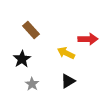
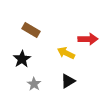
brown rectangle: rotated 18 degrees counterclockwise
gray star: moved 2 px right
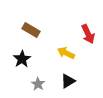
red arrow: moved 5 px up; rotated 66 degrees clockwise
gray star: moved 4 px right
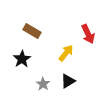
brown rectangle: moved 1 px right, 1 px down
yellow arrow: rotated 102 degrees clockwise
gray star: moved 5 px right
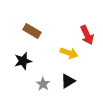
red arrow: moved 1 px left, 1 px down
yellow arrow: moved 3 px right; rotated 72 degrees clockwise
black star: moved 1 px right, 2 px down; rotated 18 degrees clockwise
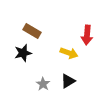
red arrow: rotated 30 degrees clockwise
black star: moved 8 px up
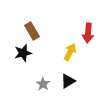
brown rectangle: rotated 30 degrees clockwise
red arrow: moved 1 px right, 2 px up
yellow arrow: moved 1 px right, 1 px up; rotated 84 degrees counterclockwise
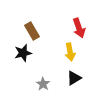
red arrow: moved 9 px left, 5 px up; rotated 24 degrees counterclockwise
yellow arrow: rotated 144 degrees clockwise
black triangle: moved 6 px right, 3 px up
